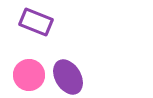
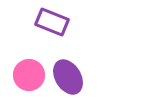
purple rectangle: moved 16 px right
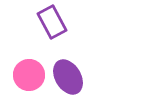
purple rectangle: rotated 40 degrees clockwise
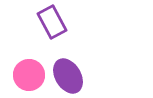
purple ellipse: moved 1 px up
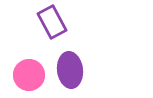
purple ellipse: moved 2 px right, 6 px up; rotated 24 degrees clockwise
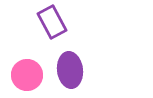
pink circle: moved 2 px left
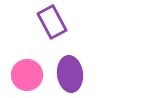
purple ellipse: moved 4 px down
